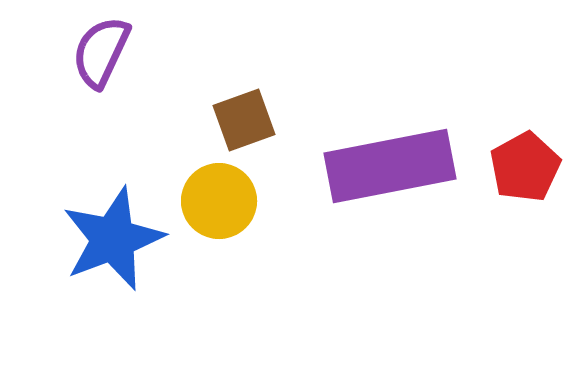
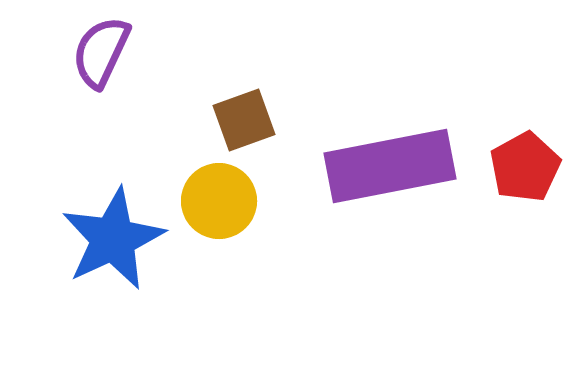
blue star: rotated 4 degrees counterclockwise
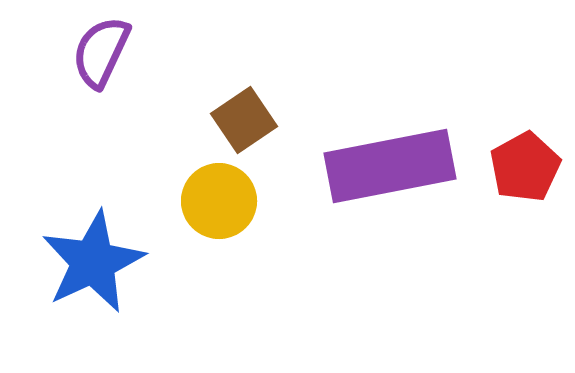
brown square: rotated 14 degrees counterclockwise
blue star: moved 20 px left, 23 px down
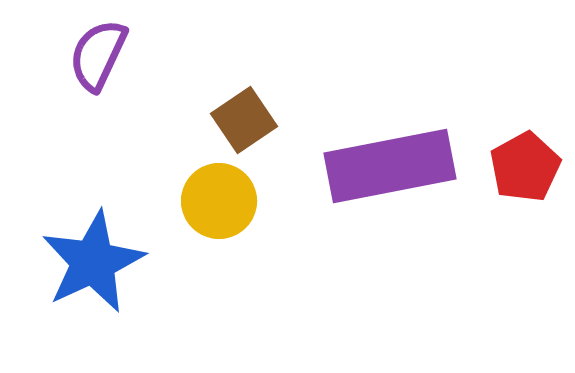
purple semicircle: moved 3 px left, 3 px down
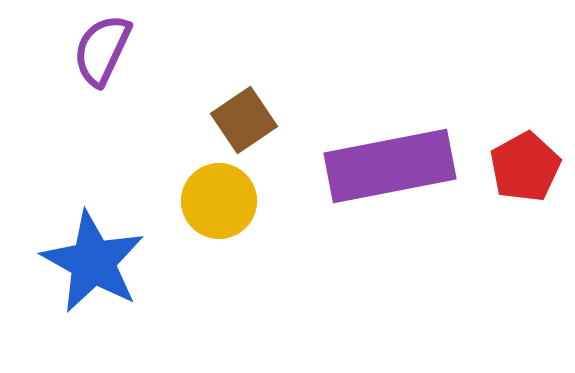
purple semicircle: moved 4 px right, 5 px up
blue star: rotated 18 degrees counterclockwise
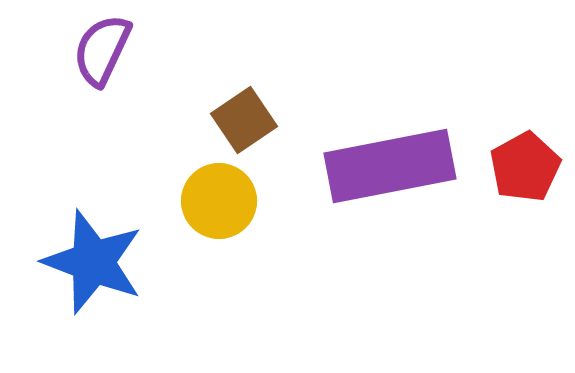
blue star: rotated 8 degrees counterclockwise
